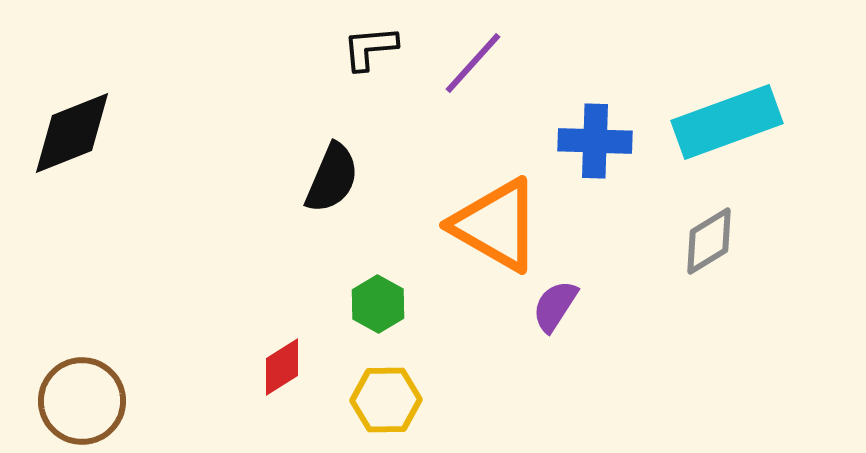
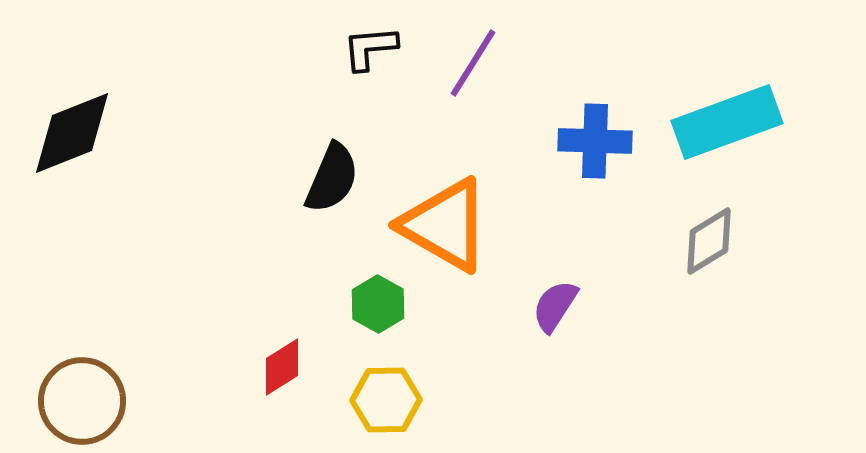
purple line: rotated 10 degrees counterclockwise
orange triangle: moved 51 px left
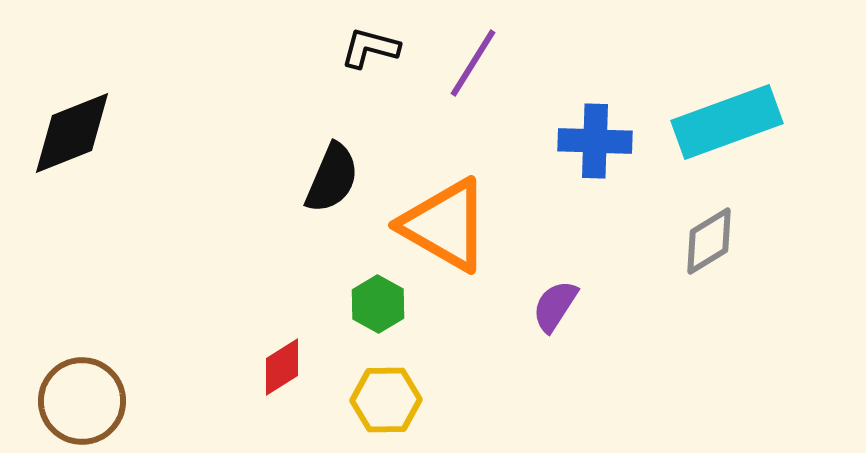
black L-shape: rotated 20 degrees clockwise
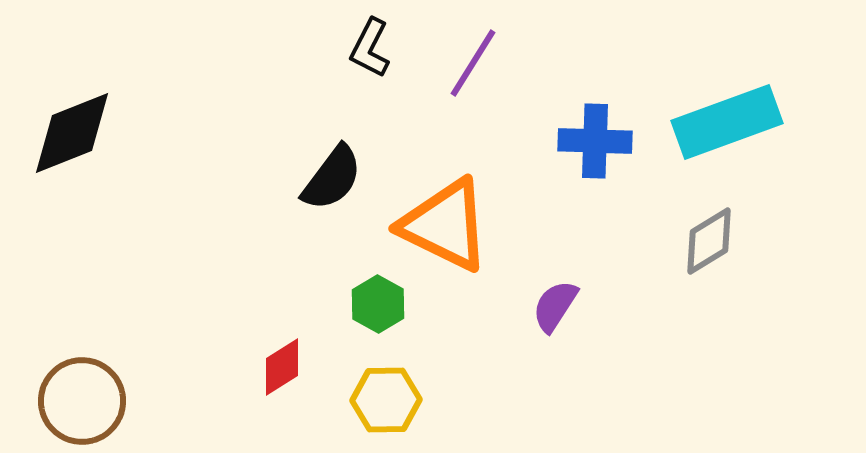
black L-shape: rotated 78 degrees counterclockwise
black semicircle: rotated 14 degrees clockwise
orange triangle: rotated 4 degrees counterclockwise
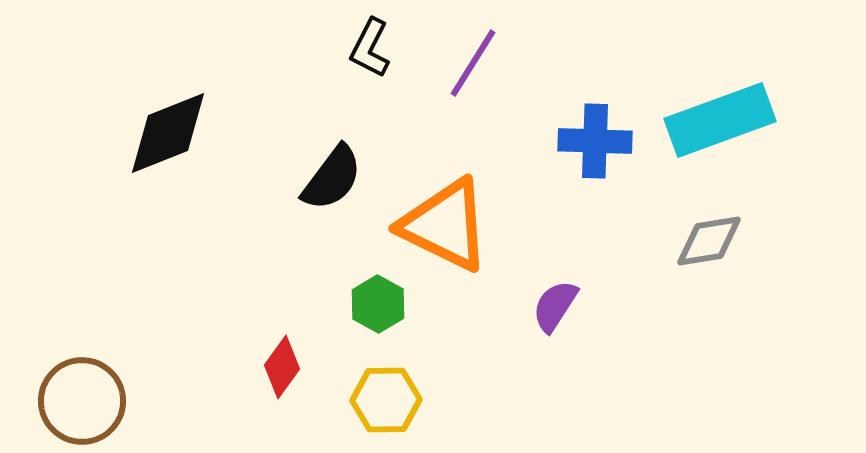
cyan rectangle: moved 7 px left, 2 px up
black diamond: moved 96 px right
gray diamond: rotated 22 degrees clockwise
red diamond: rotated 22 degrees counterclockwise
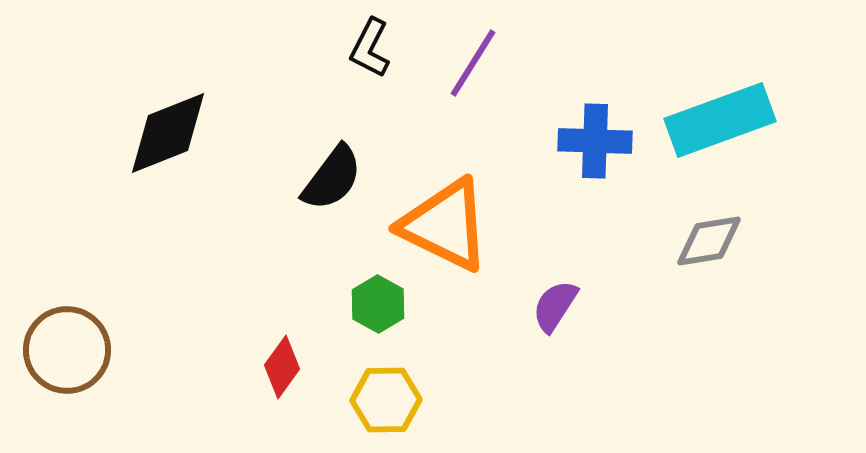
brown circle: moved 15 px left, 51 px up
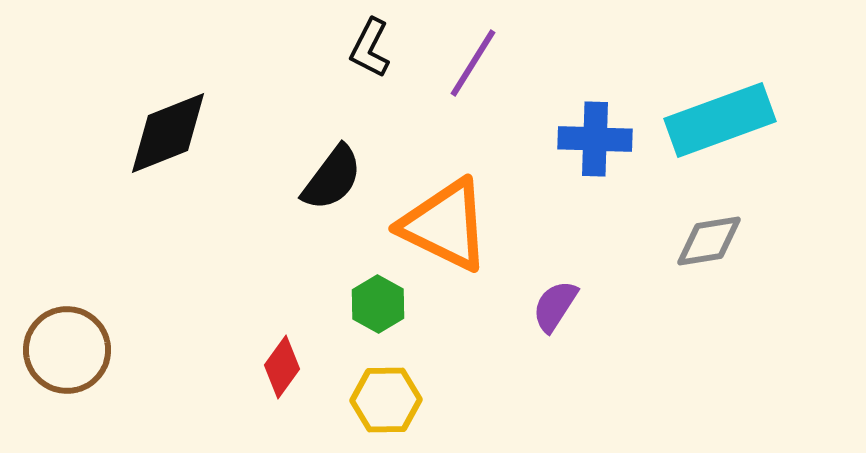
blue cross: moved 2 px up
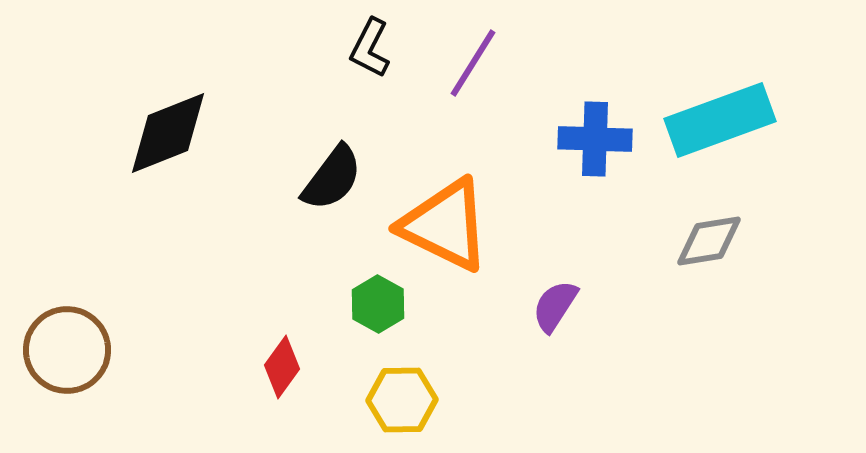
yellow hexagon: moved 16 px right
